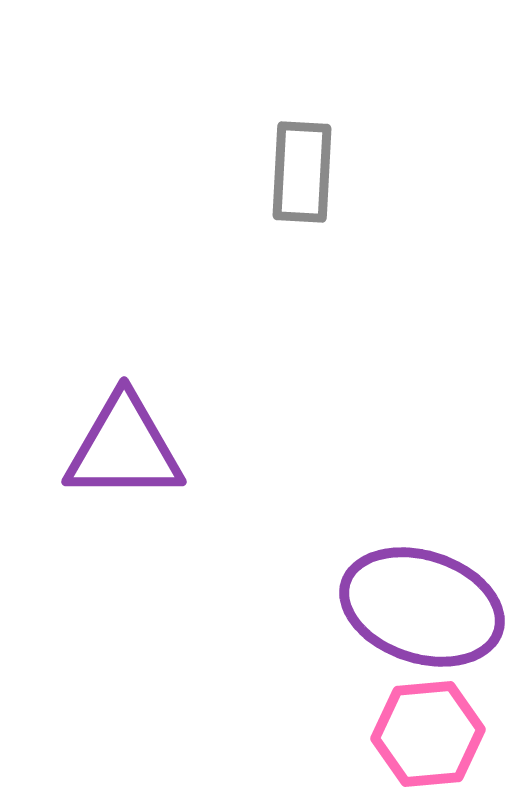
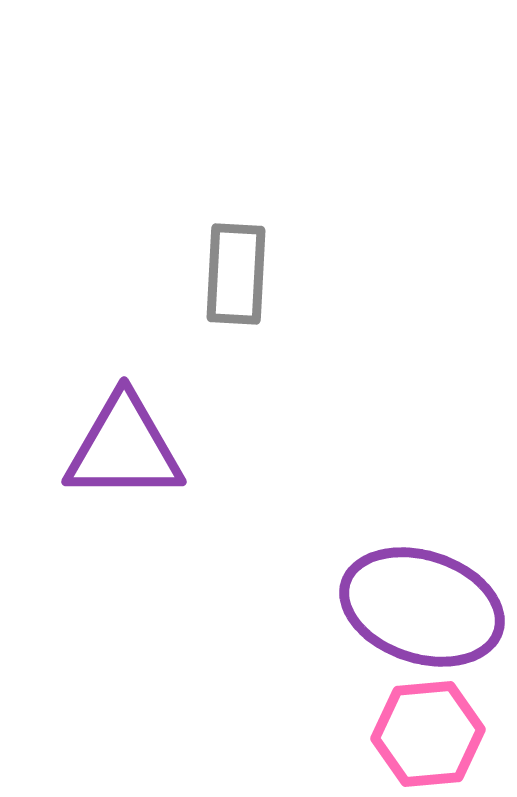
gray rectangle: moved 66 px left, 102 px down
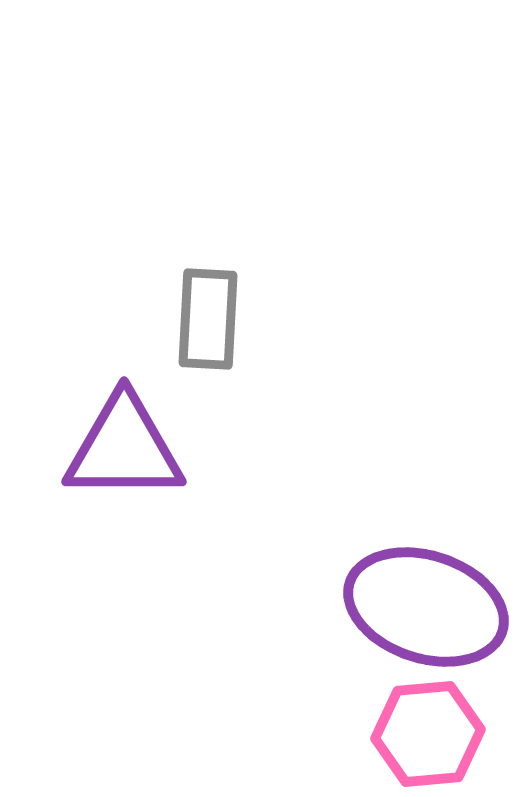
gray rectangle: moved 28 px left, 45 px down
purple ellipse: moved 4 px right
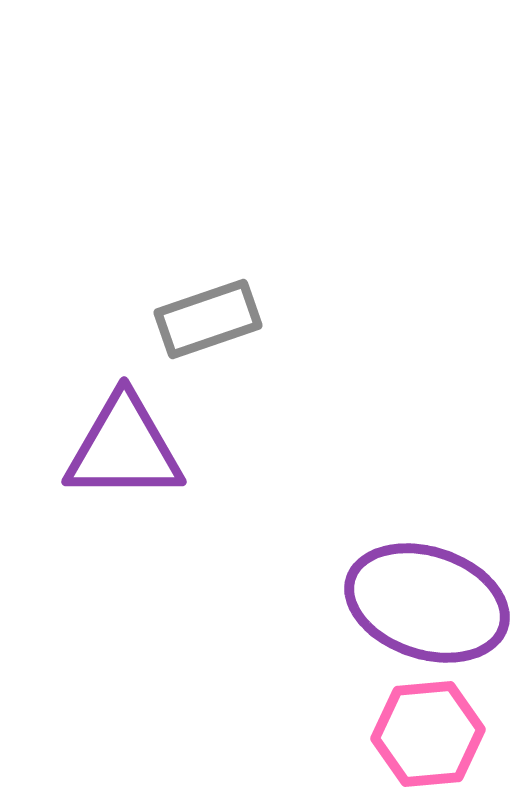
gray rectangle: rotated 68 degrees clockwise
purple ellipse: moved 1 px right, 4 px up
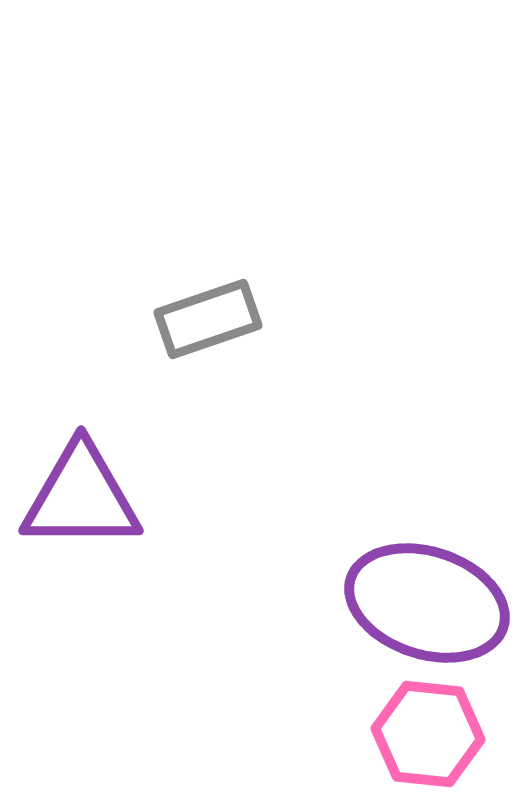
purple triangle: moved 43 px left, 49 px down
pink hexagon: rotated 11 degrees clockwise
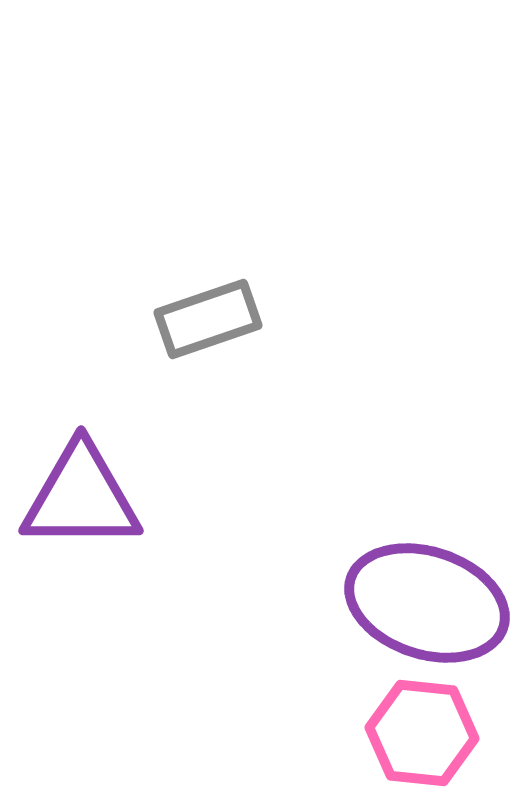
pink hexagon: moved 6 px left, 1 px up
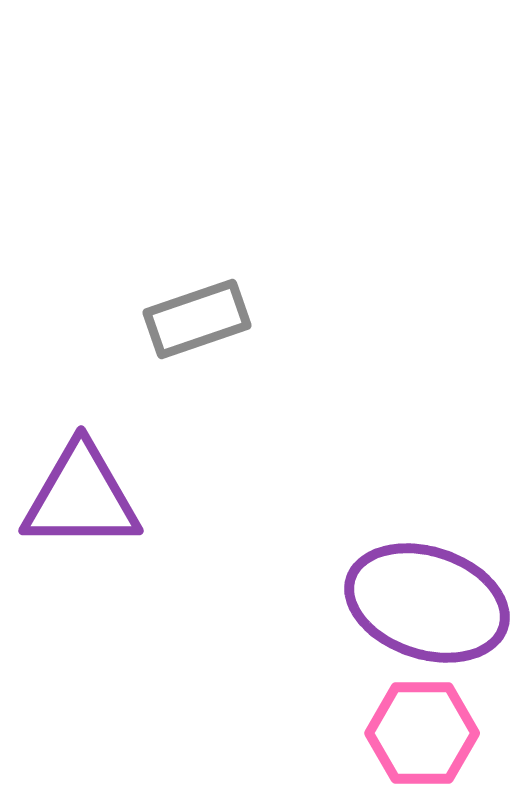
gray rectangle: moved 11 px left
pink hexagon: rotated 6 degrees counterclockwise
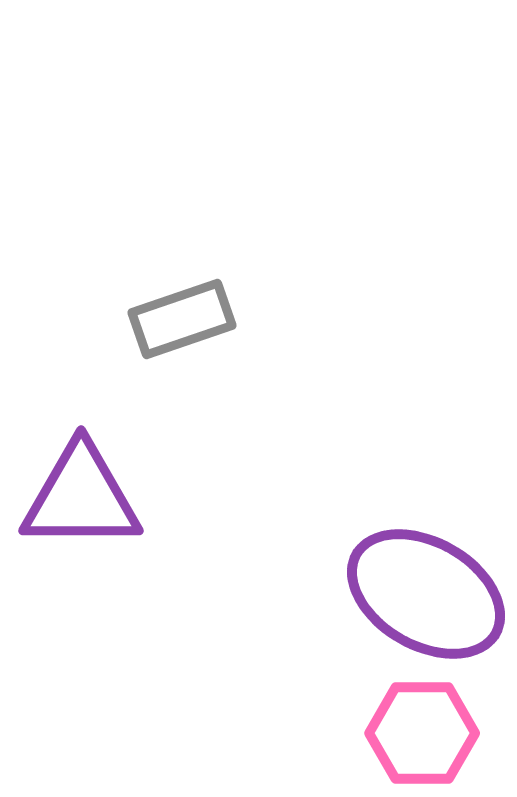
gray rectangle: moved 15 px left
purple ellipse: moved 1 px left, 9 px up; rotated 12 degrees clockwise
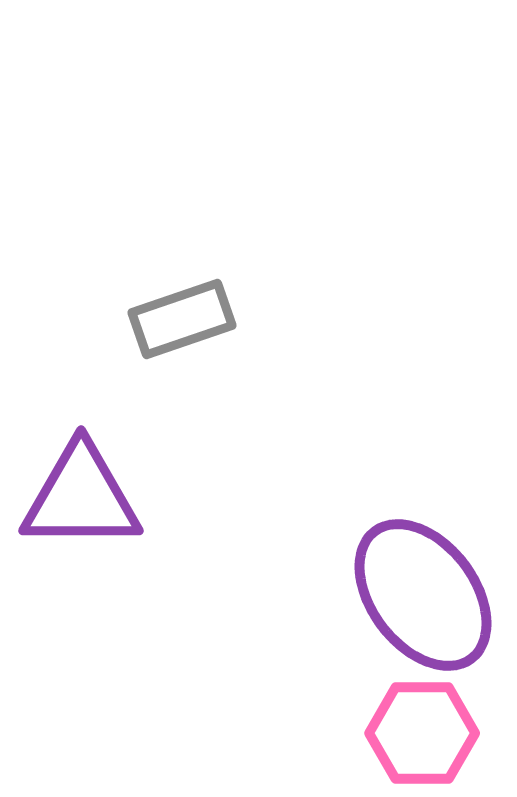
purple ellipse: moved 3 px left, 1 px down; rotated 23 degrees clockwise
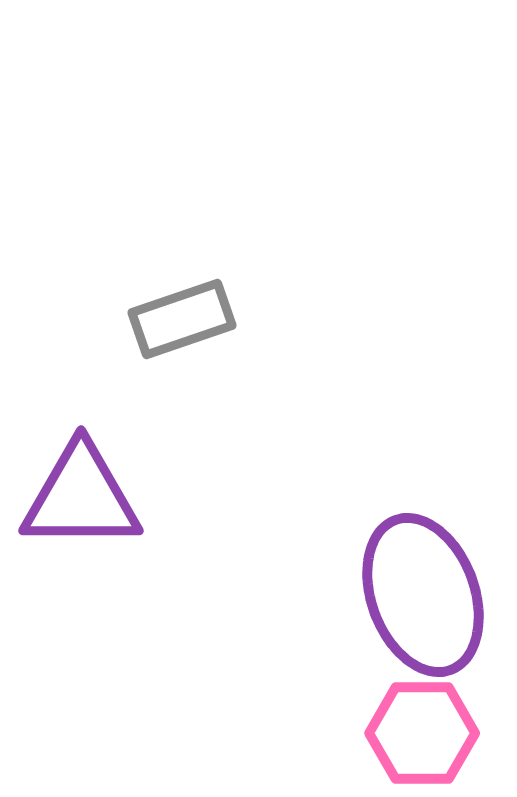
purple ellipse: rotated 17 degrees clockwise
